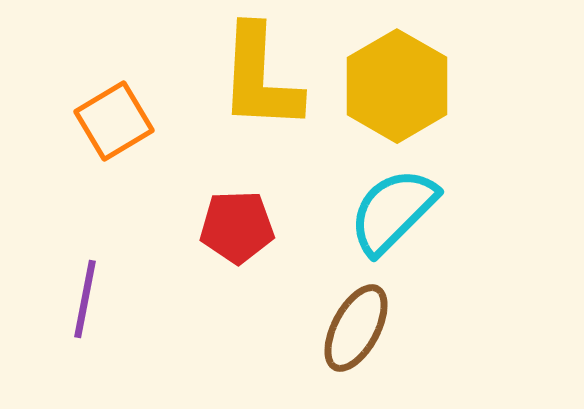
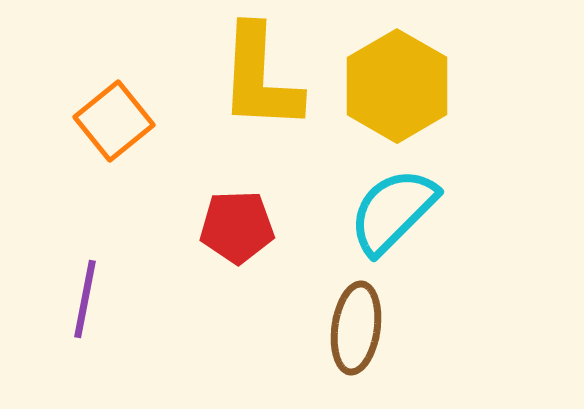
orange square: rotated 8 degrees counterclockwise
brown ellipse: rotated 20 degrees counterclockwise
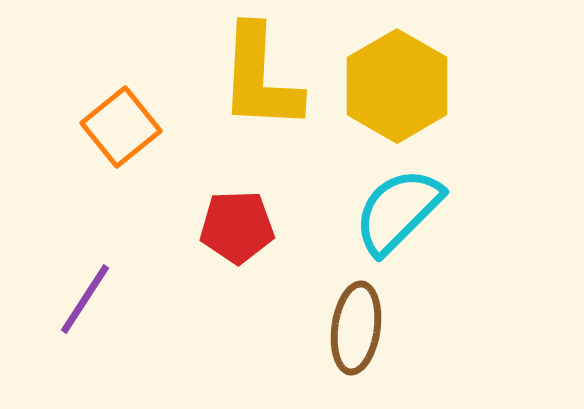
orange square: moved 7 px right, 6 px down
cyan semicircle: moved 5 px right
purple line: rotated 22 degrees clockwise
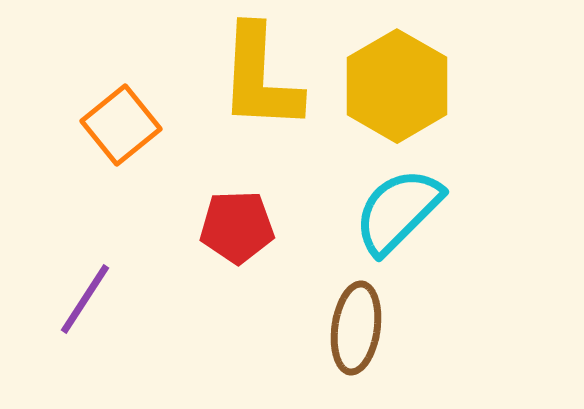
orange square: moved 2 px up
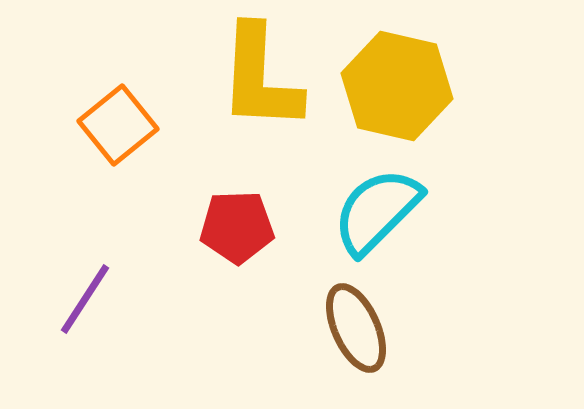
yellow hexagon: rotated 17 degrees counterclockwise
orange square: moved 3 px left
cyan semicircle: moved 21 px left
brown ellipse: rotated 32 degrees counterclockwise
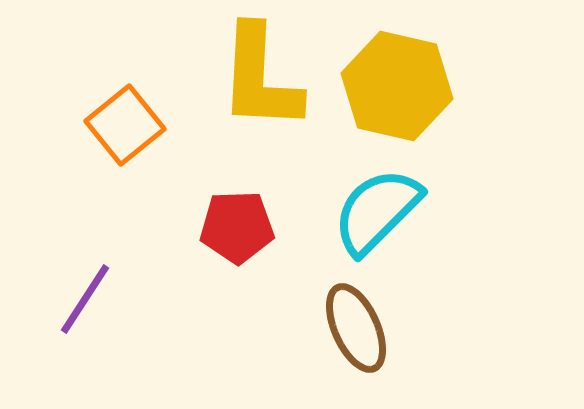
orange square: moved 7 px right
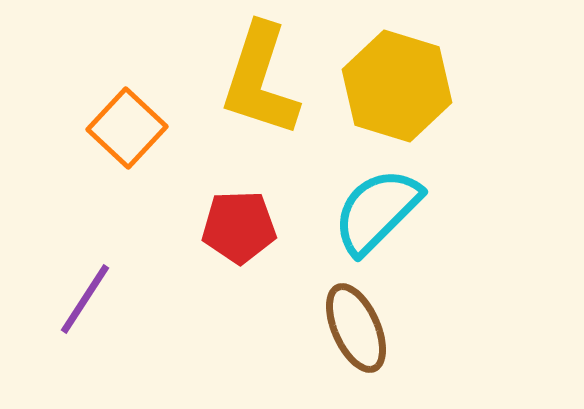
yellow L-shape: moved 2 px down; rotated 15 degrees clockwise
yellow hexagon: rotated 4 degrees clockwise
orange square: moved 2 px right, 3 px down; rotated 8 degrees counterclockwise
red pentagon: moved 2 px right
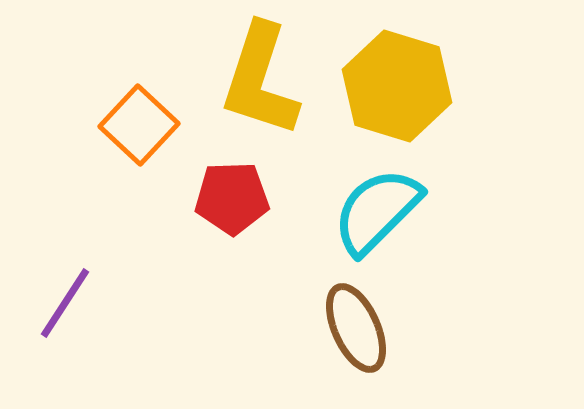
orange square: moved 12 px right, 3 px up
red pentagon: moved 7 px left, 29 px up
purple line: moved 20 px left, 4 px down
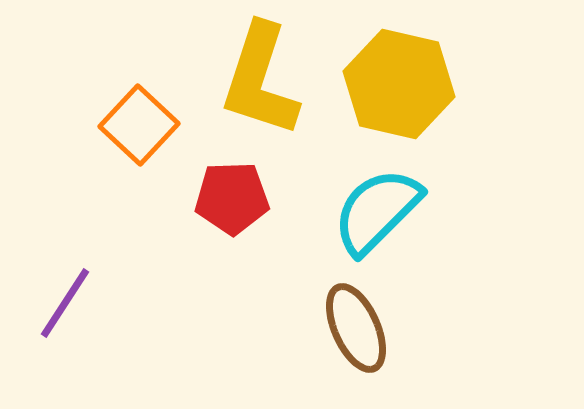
yellow hexagon: moved 2 px right, 2 px up; rotated 4 degrees counterclockwise
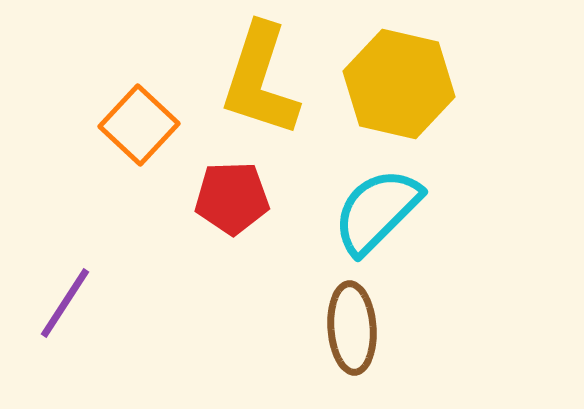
brown ellipse: moved 4 px left; rotated 20 degrees clockwise
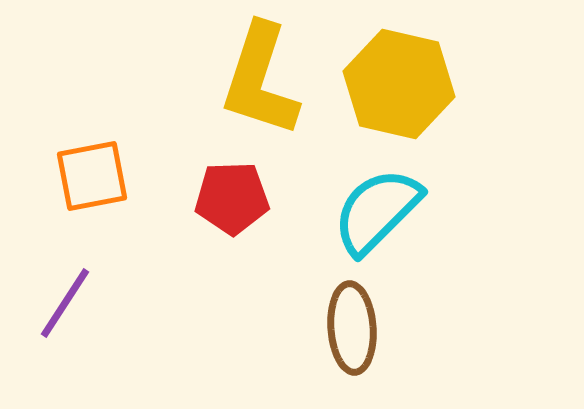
orange square: moved 47 px left, 51 px down; rotated 36 degrees clockwise
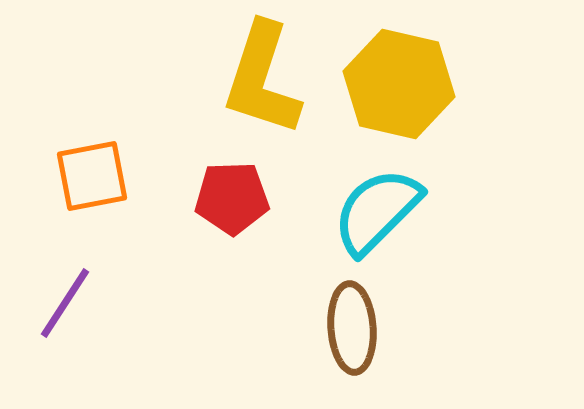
yellow L-shape: moved 2 px right, 1 px up
